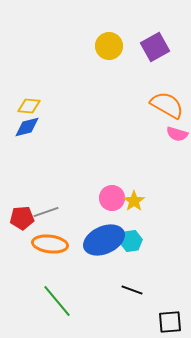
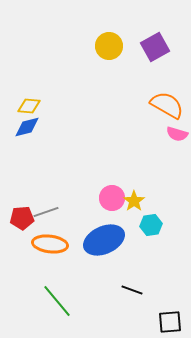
cyan hexagon: moved 20 px right, 16 px up
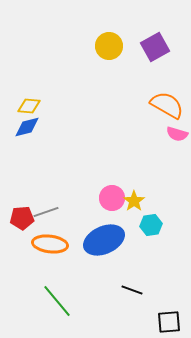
black square: moved 1 px left
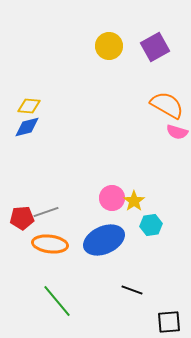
pink semicircle: moved 2 px up
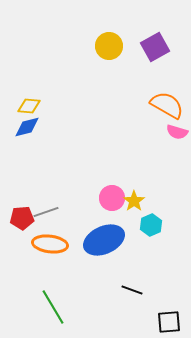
cyan hexagon: rotated 15 degrees counterclockwise
green line: moved 4 px left, 6 px down; rotated 9 degrees clockwise
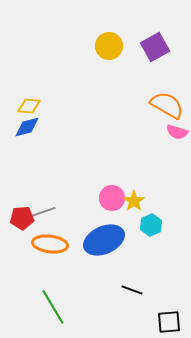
gray line: moved 3 px left
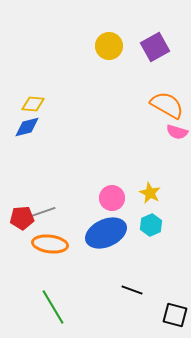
yellow diamond: moved 4 px right, 2 px up
yellow star: moved 16 px right, 8 px up; rotated 10 degrees counterclockwise
blue ellipse: moved 2 px right, 7 px up
black square: moved 6 px right, 7 px up; rotated 20 degrees clockwise
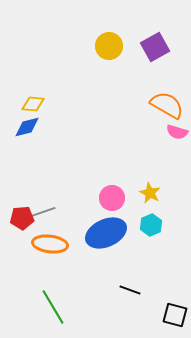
black line: moved 2 px left
